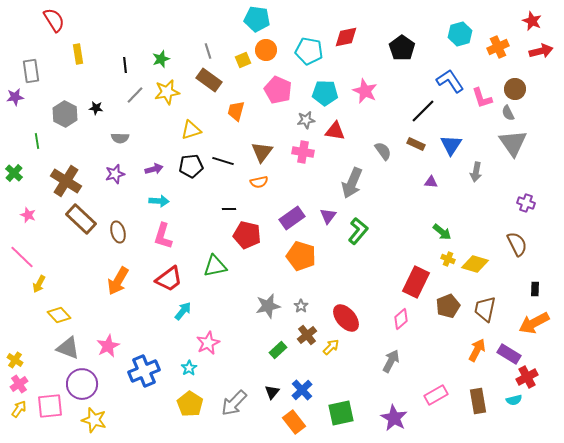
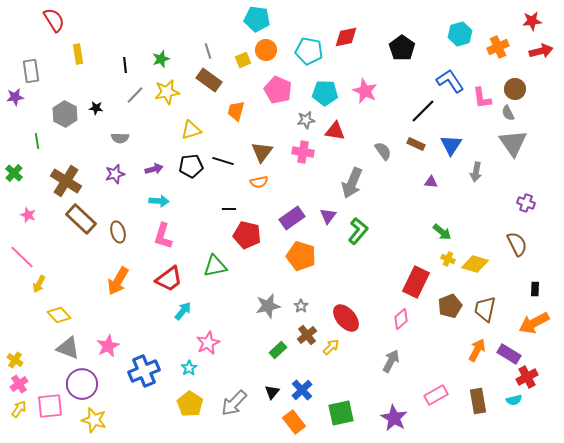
red star at (532, 21): rotated 30 degrees counterclockwise
pink L-shape at (482, 98): rotated 10 degrees clockwise
brown pentagon at (448, 306): moved 2 px right
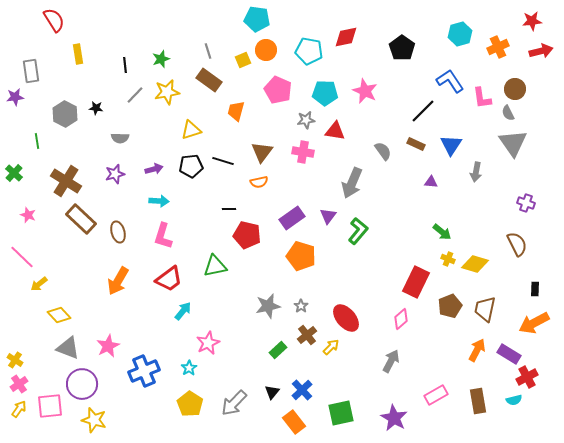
yellow arrow at (39, 284): rotated 24 degrees clockwise
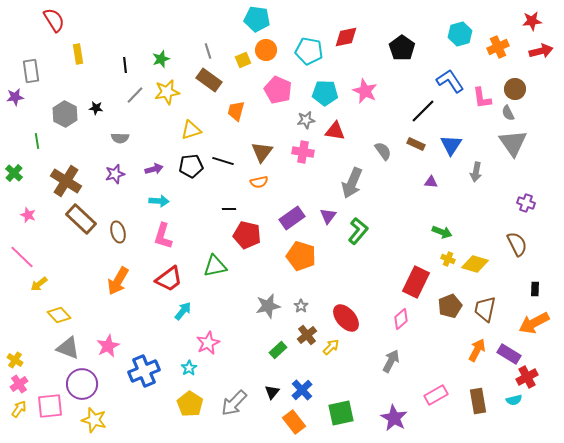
green arrow at (442, 232): rotated 18 degrees counterclockwise
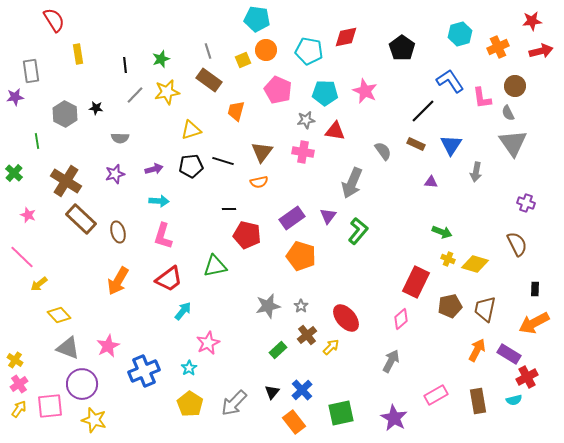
brown circle at (515, 89): moved 3 px up
brown pentagon at (450, 306): rotated 10 degrees clockwise
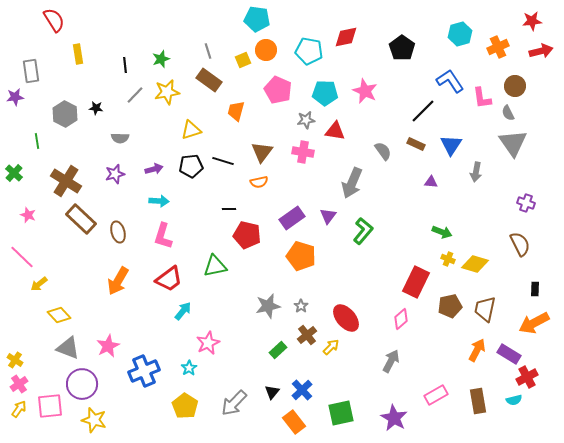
green L-shape at (358, 231): moved 5 px right
brown semicircle at (517, 244): moved 3 px right
yellow pentagon at (190, 404): moved 5 px left, 2 px down
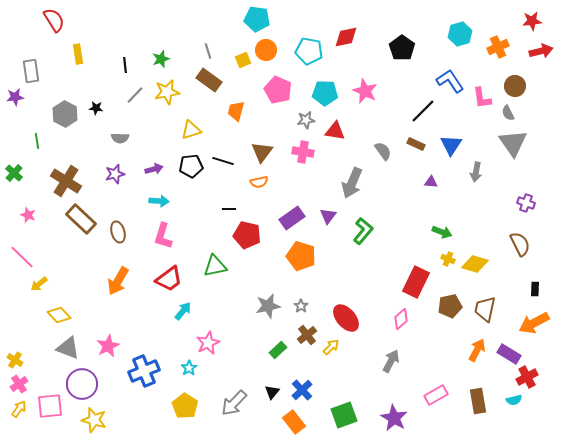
green square at (341, 413): moved 3 px right, 2 px down; rotated 8 degrees counterclockwise
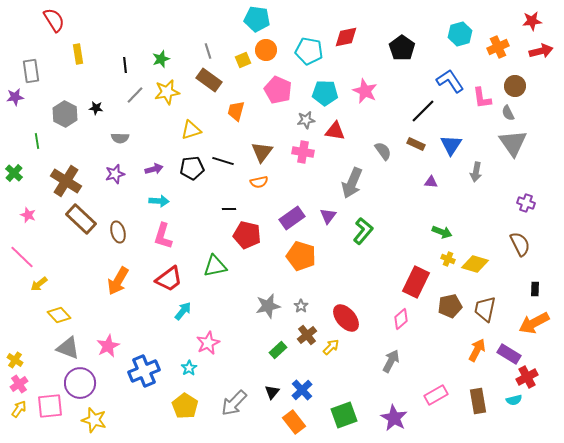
black pentagon at (191, 166): moved 1 px right, 2 px down
purple circle at (82, 384): moved 2 px left, 1 px up
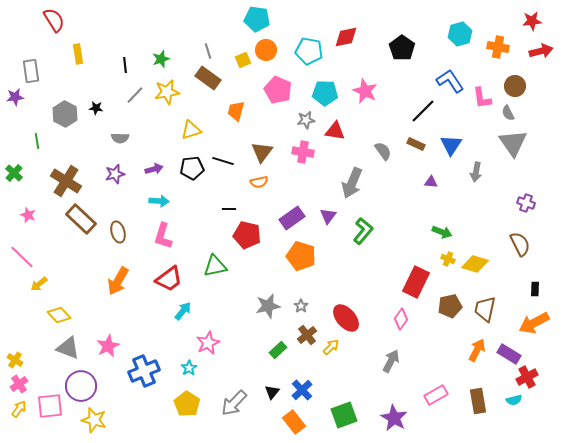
orange cross at (498, 47): rotated 35 degrees clockwise
brown rectangle at (209, 80): moved 1 px left, 2 px up
pink diamond at (401, 319): rotated 15 degrees counterclockwise
purple circle at (80, 383): moved 1 px right, 3 px down
yellow pentagon at (185, 406): moved 2 px right, 2 px up
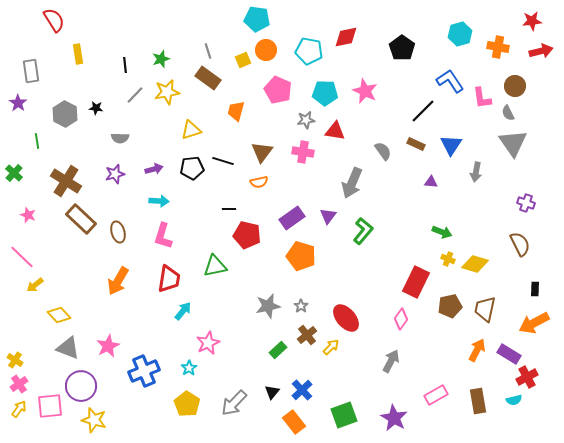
purple star at (15, 97): moved 3 px right, 6 px down; rotated 30 degrees counterclockwise
red trapezoid at (169, 279): rotated 44 degrees counterclockwise
yellow arrow at (39, 284): moved 4 px left, 1 px down
